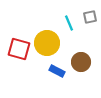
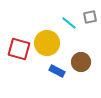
cyan line: rotated 28 degrees counterclockwise
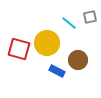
brown circle: moved 3 px left, 2 px up
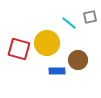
blue rectangle: rotated 28 degrees counterclockwise
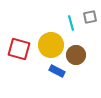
cyan line: moved 2 px right; rotated 35 degrees clockwise
yellow circle: moved 4 px right, 2 px down
brown circle: moved 2 px left, 5 px up
blue rectangle: rotated 28 degrees clockwise
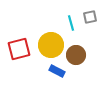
red square: rotated 30 degrees counterclockwise
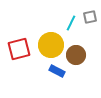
cyan line: rotated 42 degrees clockwise
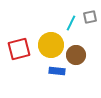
blue rectangle: rotated 21 degrees counterclockwise
